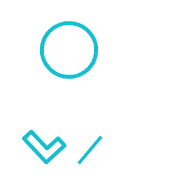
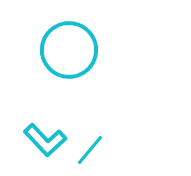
cyan L-shape: moved 1 px right, 7 px up
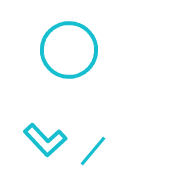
cyan line: moved 3 px right, 1 px down
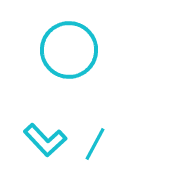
cyan line: moved 2 px right, 7 px up; rotated 12 degrees counterclockwise
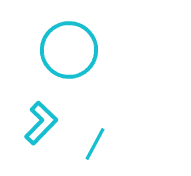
cyan L-shape: moved 4 px left, 17 px up; rotated 93 degrees counterclockwise
